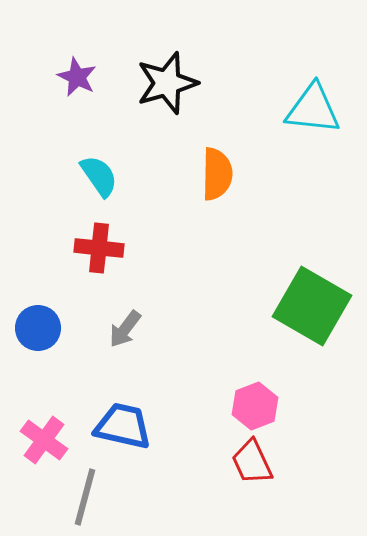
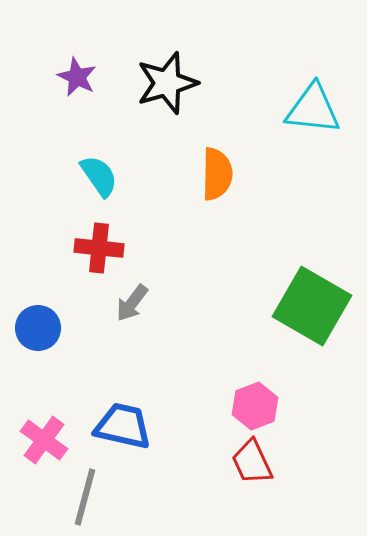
gray arrow: moved 7 px right, 26 px up
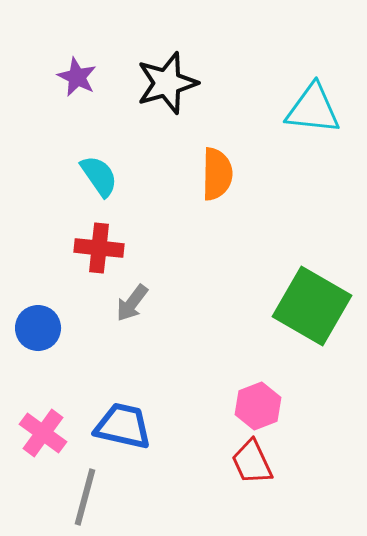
pink hexagon: moved 3 px right
pink cross: moved 1 px left, 7 px up
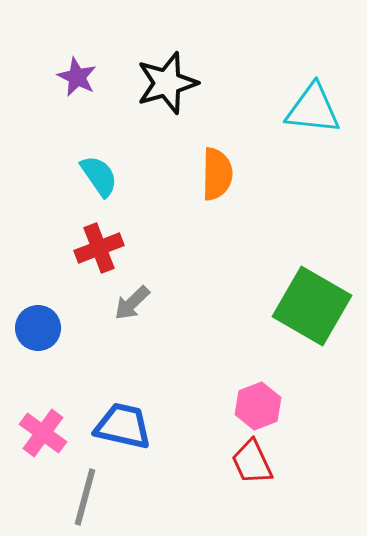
red cross: rotated 27 degrees counterclockwise
gray arrow: rotated 9 degrees clockwise
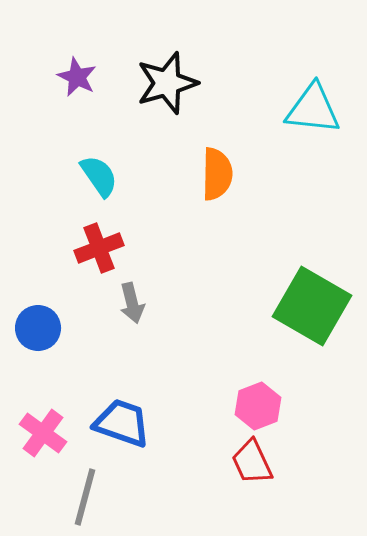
gray arrow: rotated 60 degrees counterclockwise
blue trapezoid: moved 1 px left, 3 px up; rotated 6 degrees clockwise
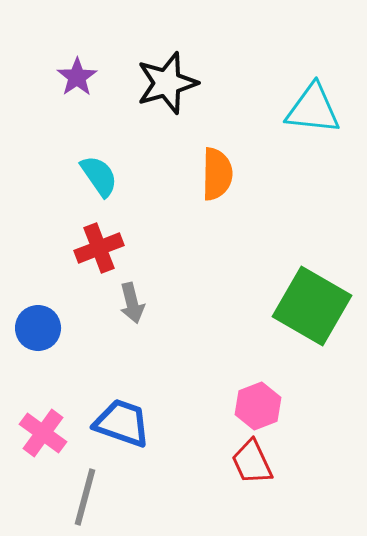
purple star: rotated 12 degrees clockwise
